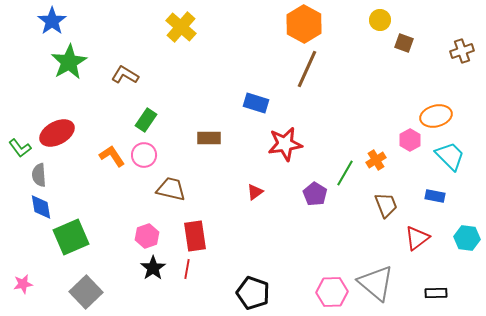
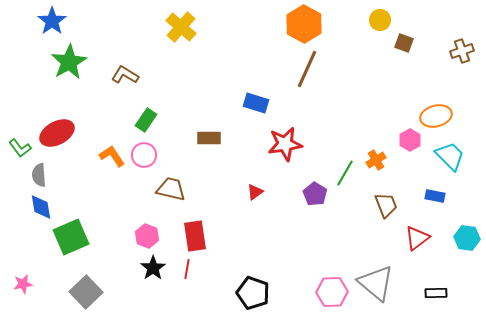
pink hexagon at (147, 236): rotated 20 degrees counterclockwise
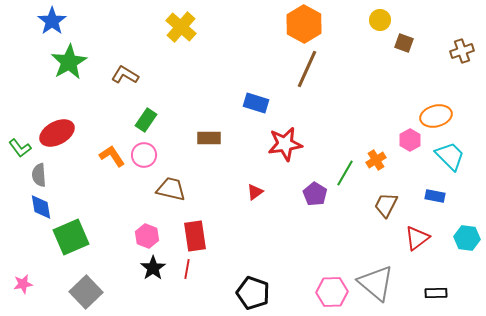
brown trapezoid at (386, 205): rotated 132 degrees counterclockwise
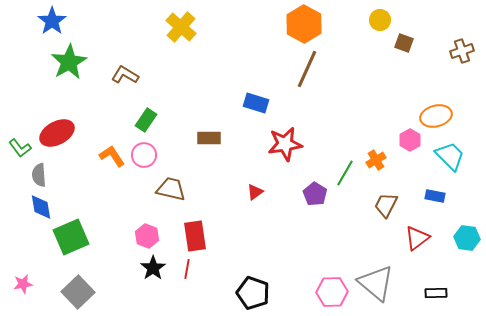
gray square at (86, 292): moved 8 px left
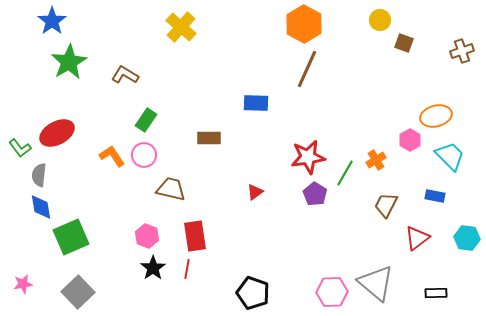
blue rectangle at (256, 103): rotated 15 degrees counterclockwise
red star at (285, 144): moved 23 px right, 13 px down
gray semicircle at (39, 175): rotated 10 degrees clockwise
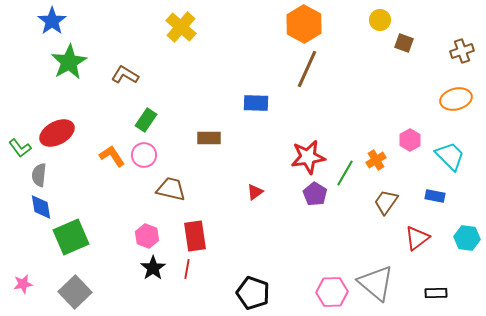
orange ellipse at (436, 116): moved 20 px right, 17 px up
brown trapezoid at (386, 205): moved 3 px up; rotated 8 degrees clockwise
gray square at (78, 292): moved 3 px left
